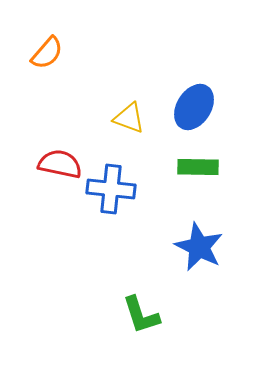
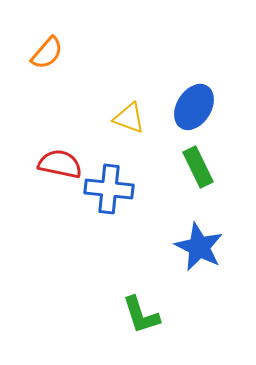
green rectangle: rotated 63 degrees clockwise
blue cross: moved 2 px left
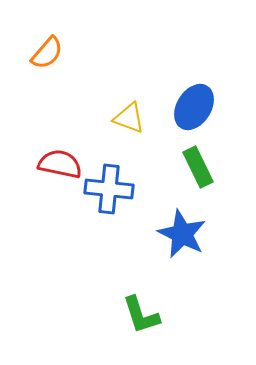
blue star: moved 17 px left, 13 px up
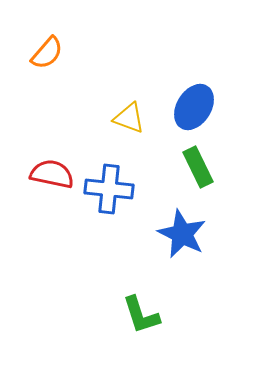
red semicircle: moved 8 px left, 10 px down
